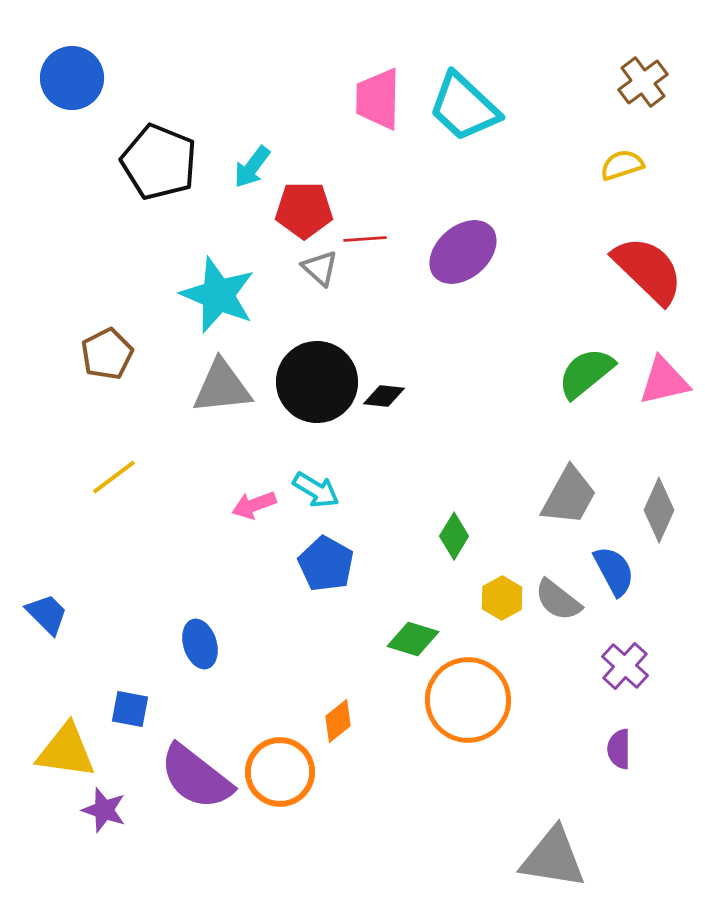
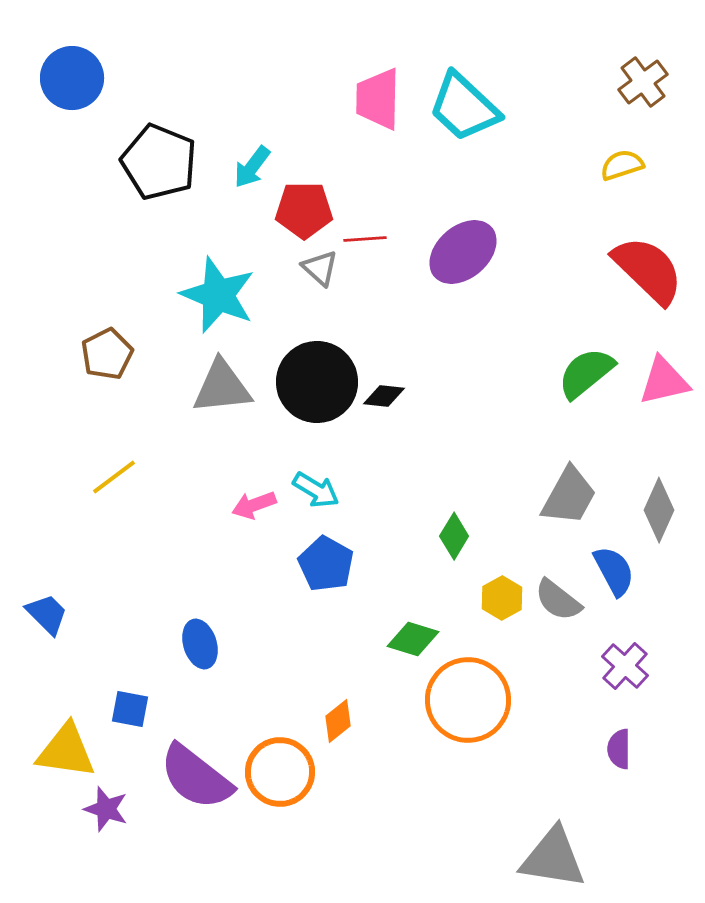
purple star at (104, 810): moved 2 px right, 1 px up
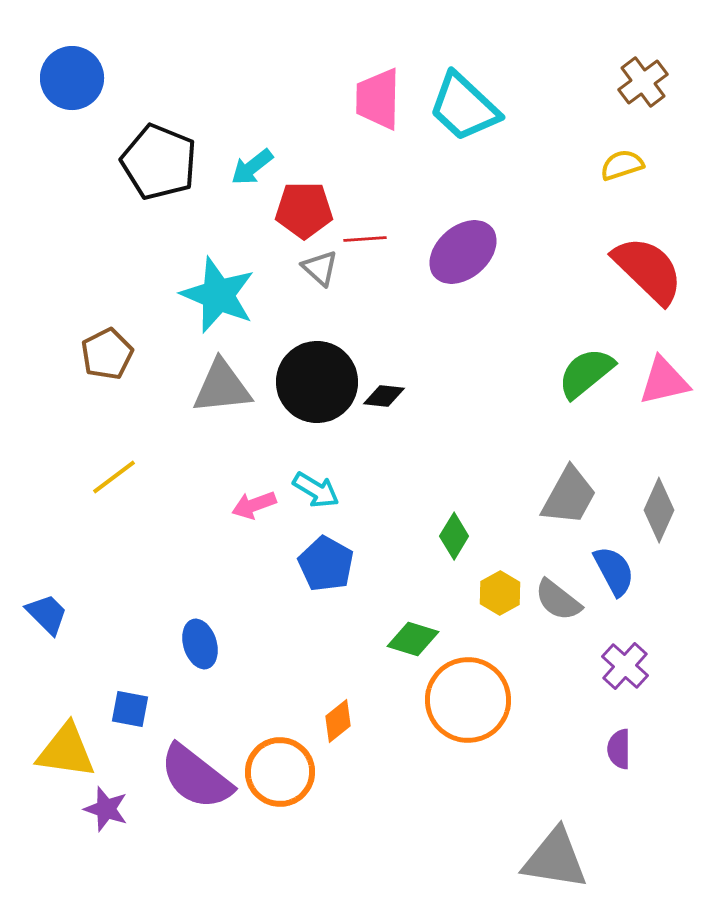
cyan arrow at (252, 167): rotated 15 degrees clockwise
yellow hexagon at (502, 598): moved 2 px left, 5 px up
gray triangle at (553, 858): moved 2 px right, 1 px down
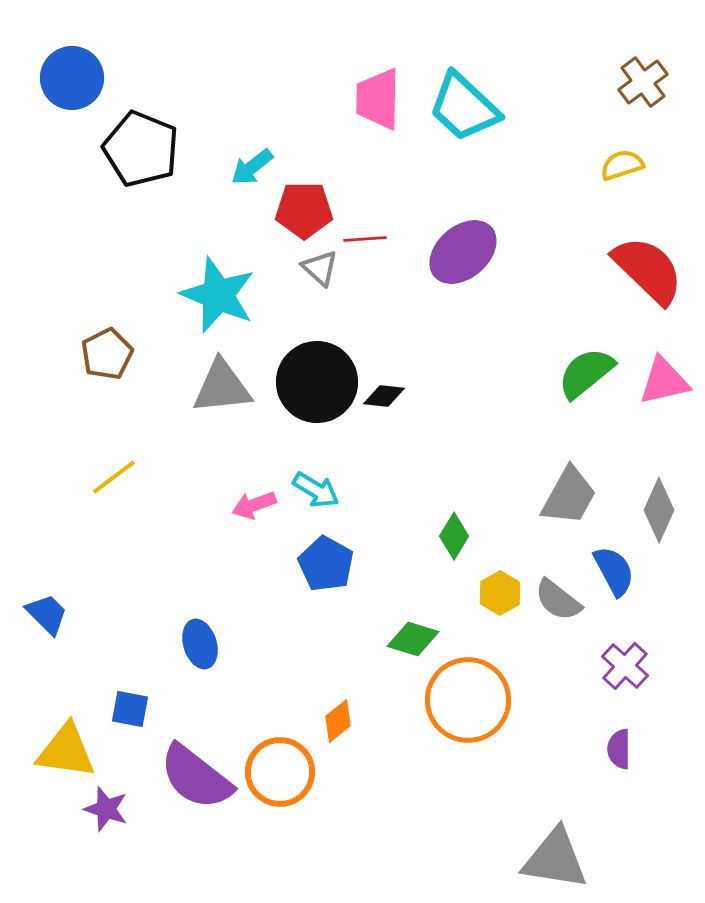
black pentagon at (159, 162): moved 18 px left, 13 px up
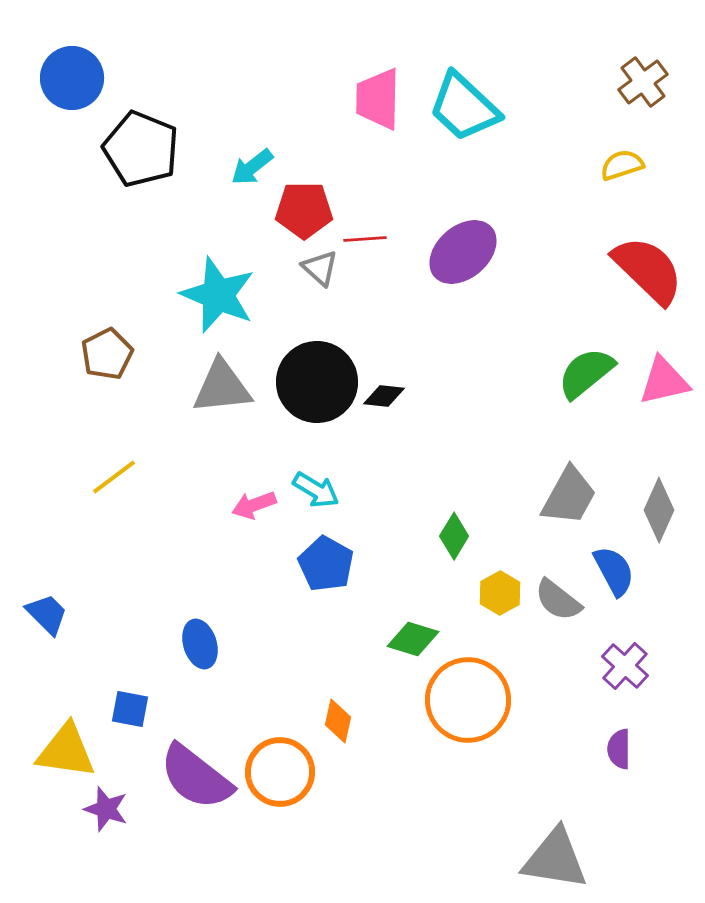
orange diamond at (338, 721): rotated 39 degrees counterclockwise
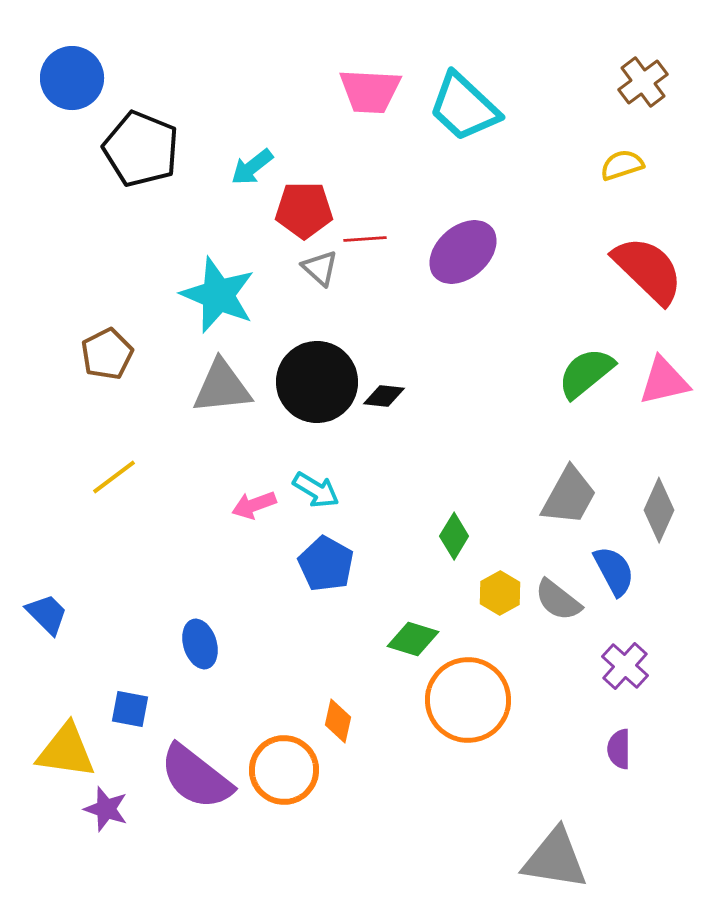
pink trapezoid at (378, 99): moved 8 px left, 8 px up; rotated 88 degrees counterclockwise
orange circle at (280, 772): moved 4 px right, 2 px up
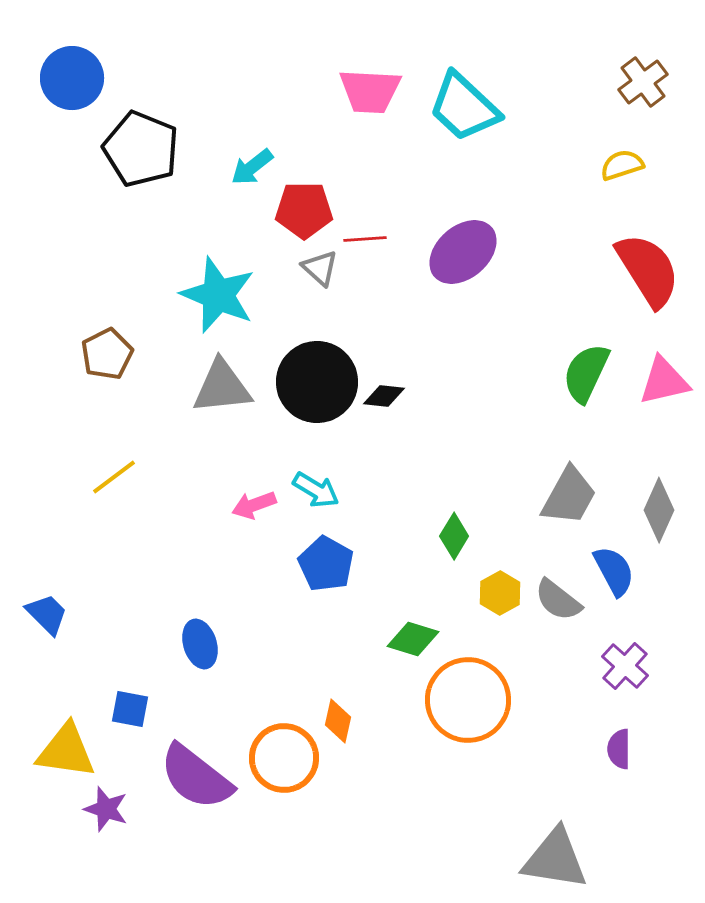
red semicircle at (648, 270): rotated 14 degrees clockwise
green semicircle at (586, 373): rotated 26 degrees counterclockwise
orange circle at (284, 770): moved 12 px up
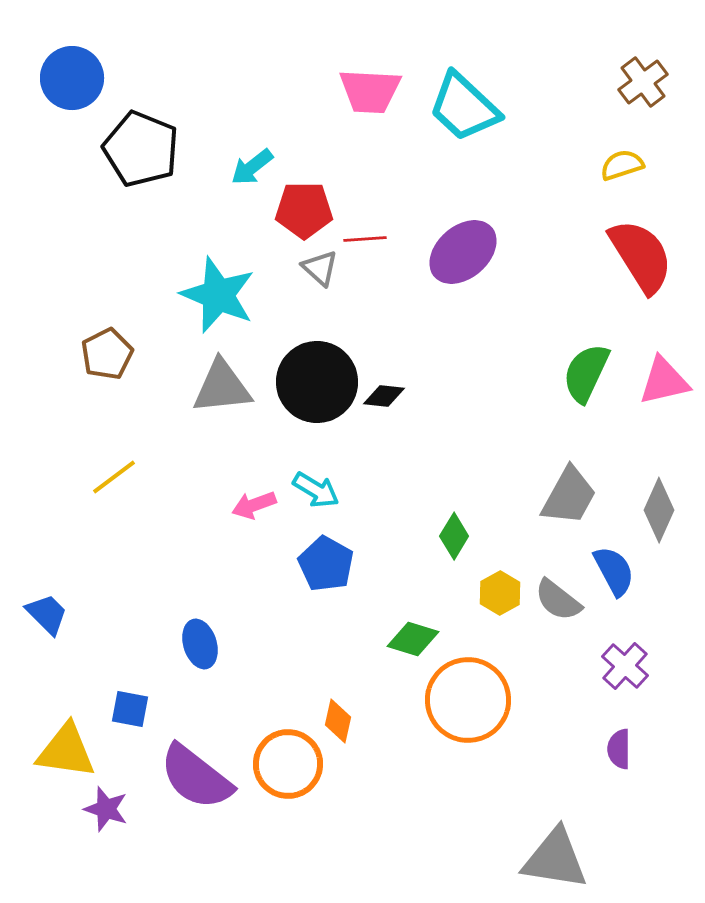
red semicircle at (648, 270): moved 7 px left, 14 px up
orange circle at (284, 758): moved 4 px right, 6 px down
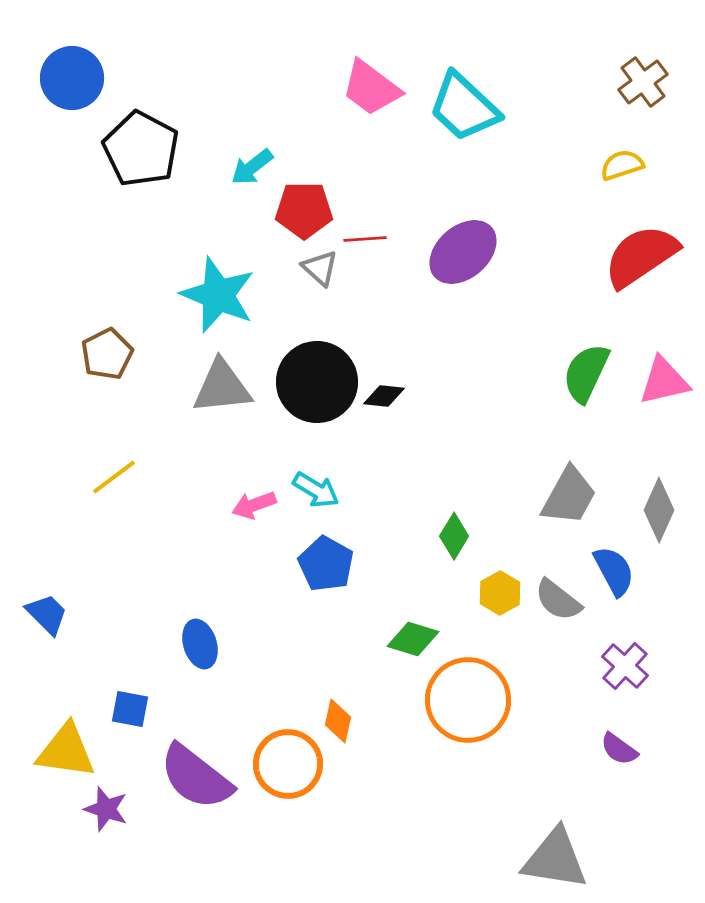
pink trapezoid at (370, 91): moved 1 px right, 3 px up; rotated 34 degrees clockwise
black pentagon at (141, 149): rotated 6 degrees clockwise
red semicircle at (641, 256): rotated 92 degrees counterclockwise
purple semicircle at (619, 749): rotated 54 degrees counterclockwise
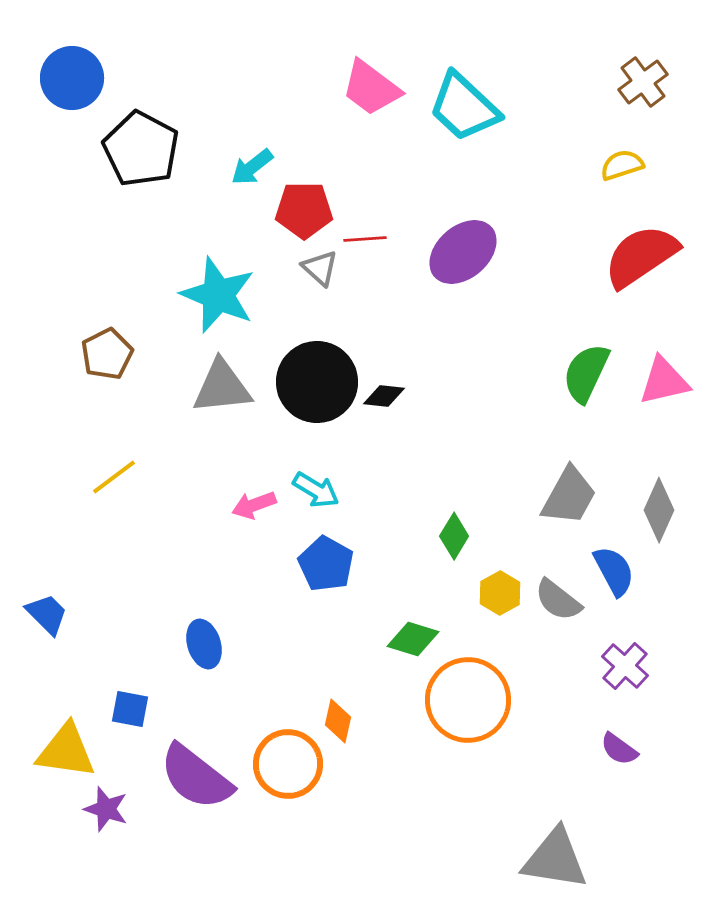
blue ellipse at (200, 644): moved 4 px right
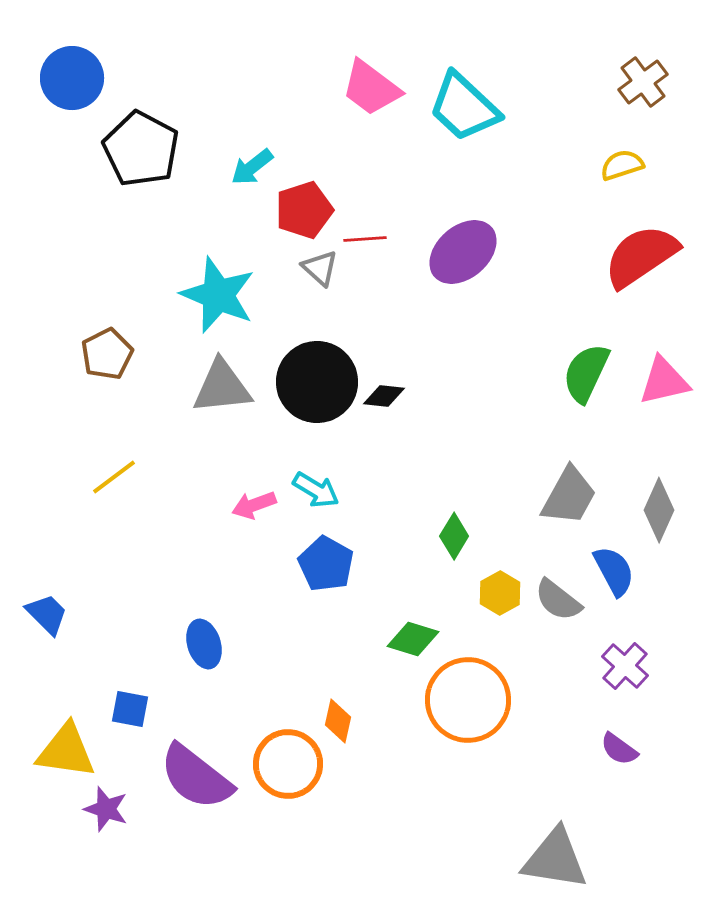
red pentagon at (304, 210): rotated 18 degrees counterclockwise
